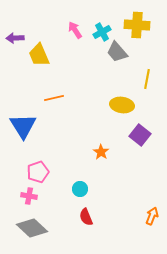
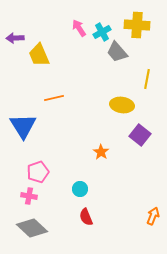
pink arrow: moved 4 px right, 2 px up
orange arrow: moved 1 px right
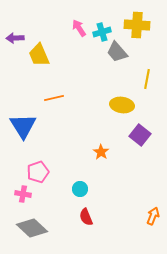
cyan cross: rotated 12 degrees clockwise
pink cross: moved 6 px left, 2 px up
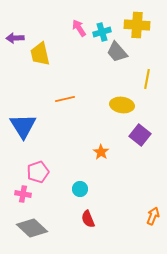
yellow trapezoid: moved 1 px right, 1 px up; rotated 10 degrees clockwise
orange line: moved 11 px right, 1 px down
red semicircle: moved 2 px right, 2 px down
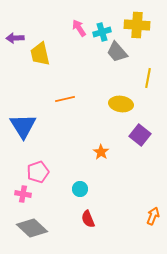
yellow line: moved 1 px right, 1 px up
yellow ellipse: moved 1 px left, 1 px up
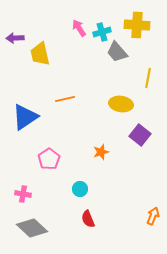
blue triangle: moved 2 px right, 9 px up; rotated 28 degrees clockwise
orange star: rotated 21 degrees clockwise
pink pentagon: moved 11 px right, 13 px up; rotated 15 degrees counterclockwise
